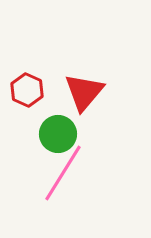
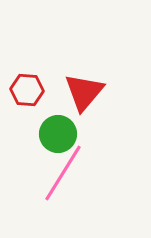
red hexagon: rotated 20 degrees counterclockwise
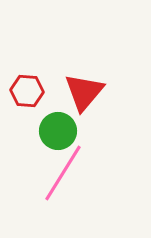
red hexagon: moved 1 px down
green circle: moved 3 px up
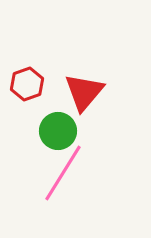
red hexagon: moved 7 px up; rotated 24 degrees counterclockwise
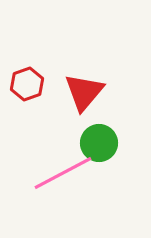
green circle: moved 41 px right, 12 px down
pink line: rotated 30 degrees clockwise
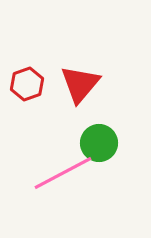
red triangle: moved 4 px left, 8 px up
